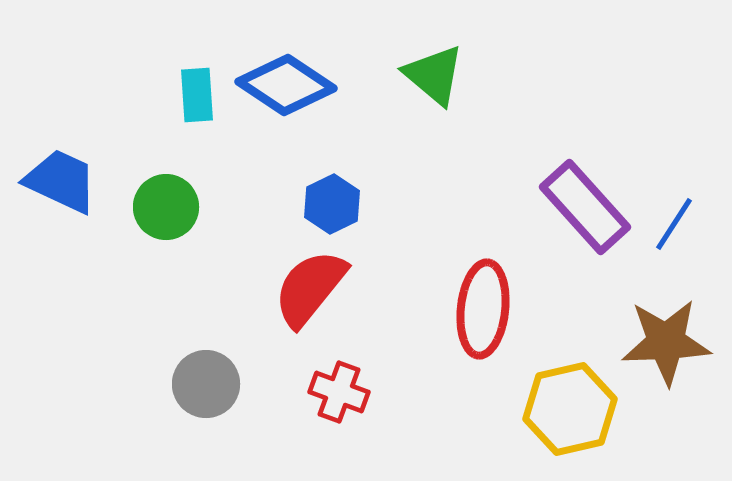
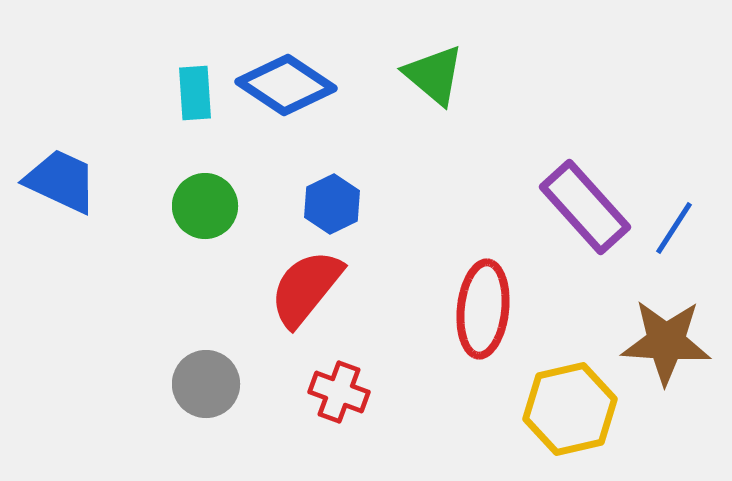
cyan rectangle: moved 2 px left, 2 px up
green circle: moved 39 px right, 1 px up
blue line: moved 4 px down
red semicircle: moved 4 px left
brown star: rotated 6 degrees clockwise
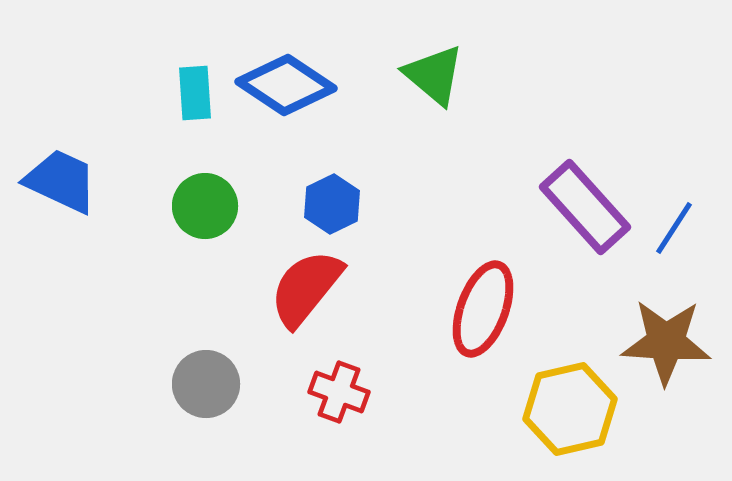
red ellipse: rotated 14 degrees clockwise
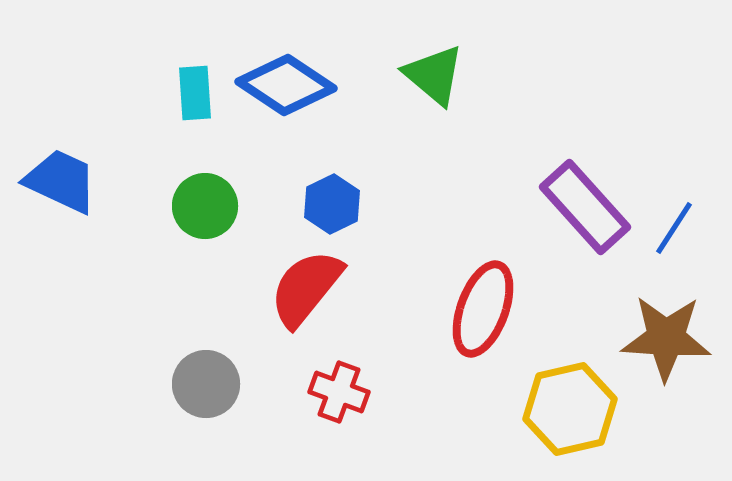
brown star: moved 4 px up
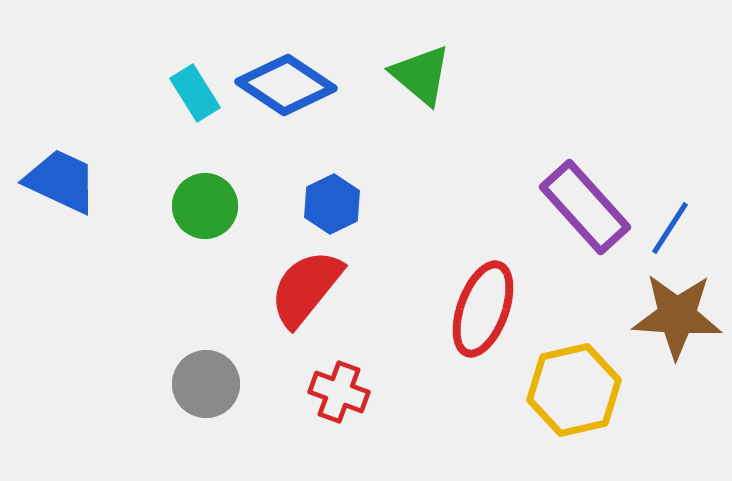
green triangle: moved 13 px left
cyan rectangle: rotated 28 degrees counterclockwise
blue line: moved 4 px left
brown star: moved 11 px right, 22 px up
yellow hexagon: moved 4 px right, 19 px up
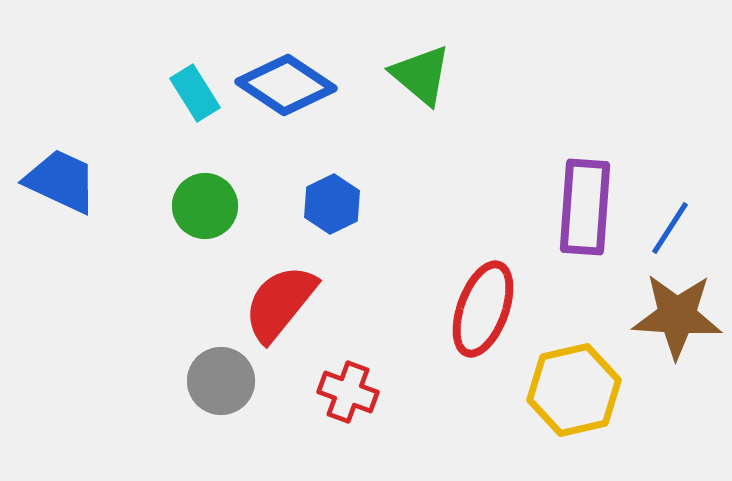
purple rectangle: rotated 46 degrees clockwise
red semicircle: moved 26 px left, 15 px down
gray circle: moved 15 px right, 3 px up
red cross: moved 9 px right
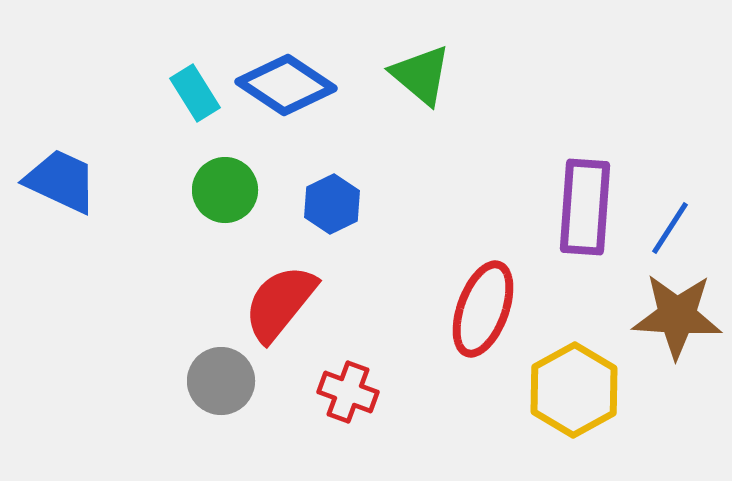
green circle: moved 20 px right, 16 px up
yellow hexagon: rotated 16 degrees counterclockwise
